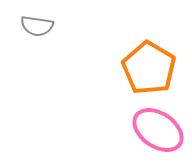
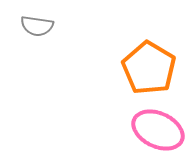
pink ellipse: rotated 9 degrees counterclockwise
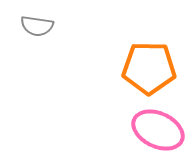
orange pentagon: rotated 30 degrees counterclockwise
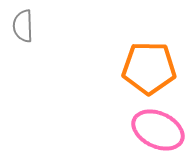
gray semicircle: moved 14 px left; rotated 80 degrees clockwise
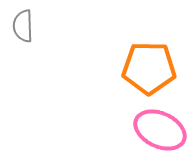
pink ellipse: moved 2 px right
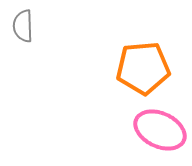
orange pentagon: moved 6 px left; rotated 6 degrees counterclockwise
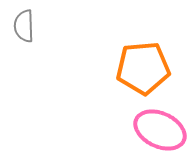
gray semicircle: moved 1 px right
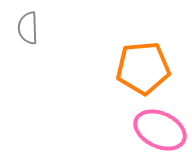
gray semicircle: moved 4 px right, 2 px down
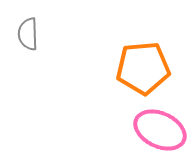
gray semicircle: moved 6 px down
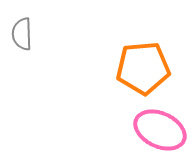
gray semicircle: moved 6 px left
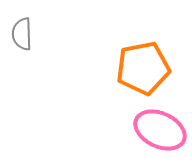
orange pentagon: rotated 6 degrees counterclockwise
